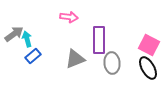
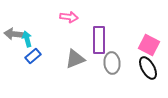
gray arrow: rotated 138 degrees counterclockwise
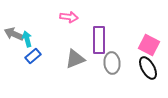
gray arrow: rotated 18 degrees clockwise
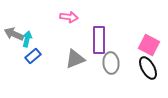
cyan arrow: rotated 28 degrees clockwise
gray ellipse: moved 1 px left
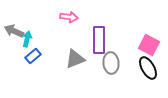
gray arrow: moved 3 px up
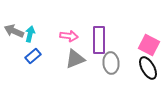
pink arrow: moved 19 px down
cyan arrow: moved 3 px right, 5 px up
